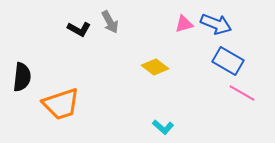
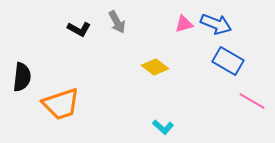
gray arrow: moved 7 px right
pink line: moved 10 px right, 8 px down
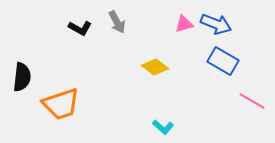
black L-shape: moved 1 px right, 1 px up
blue rectangle: moved 5 px left
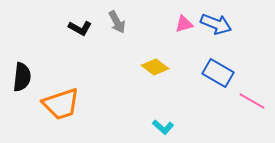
blue rectangle: moved 5 px left, 12 px down
